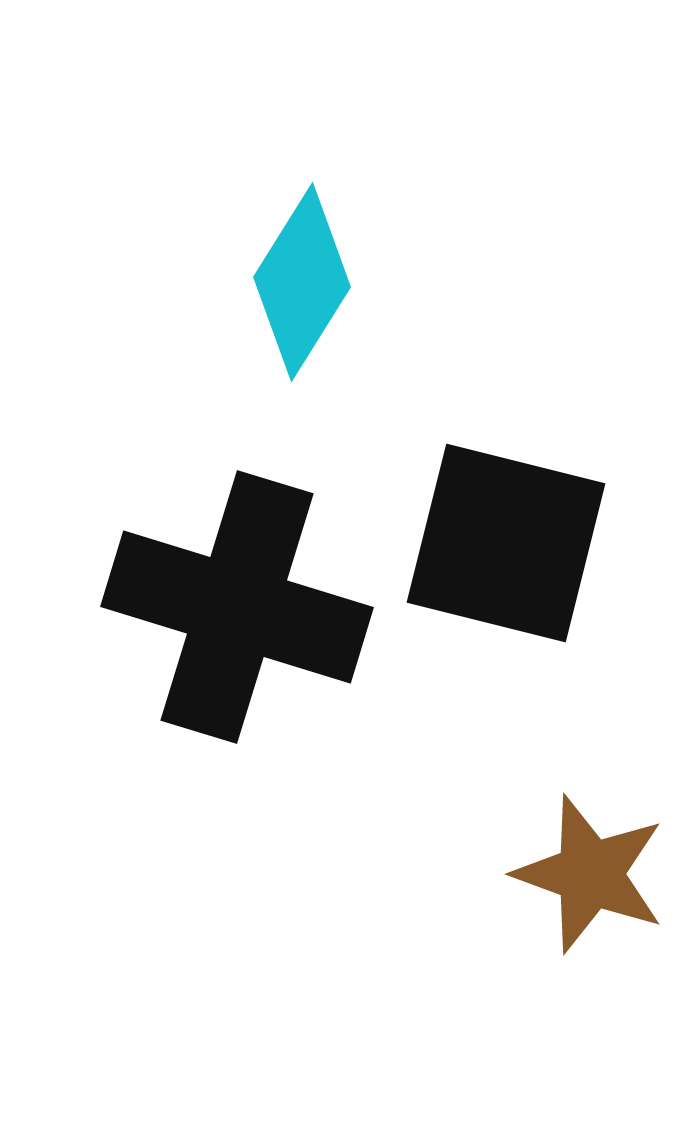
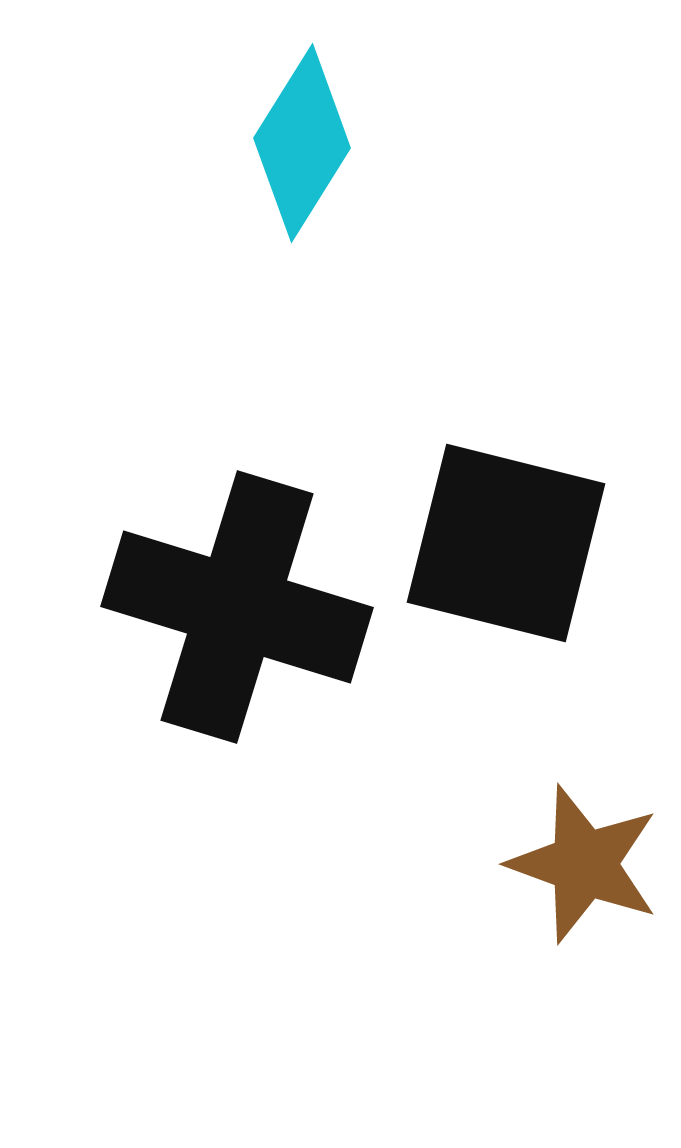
cyan diamond: moved 139 px up
brown star: moved 6 px left, 10 px up
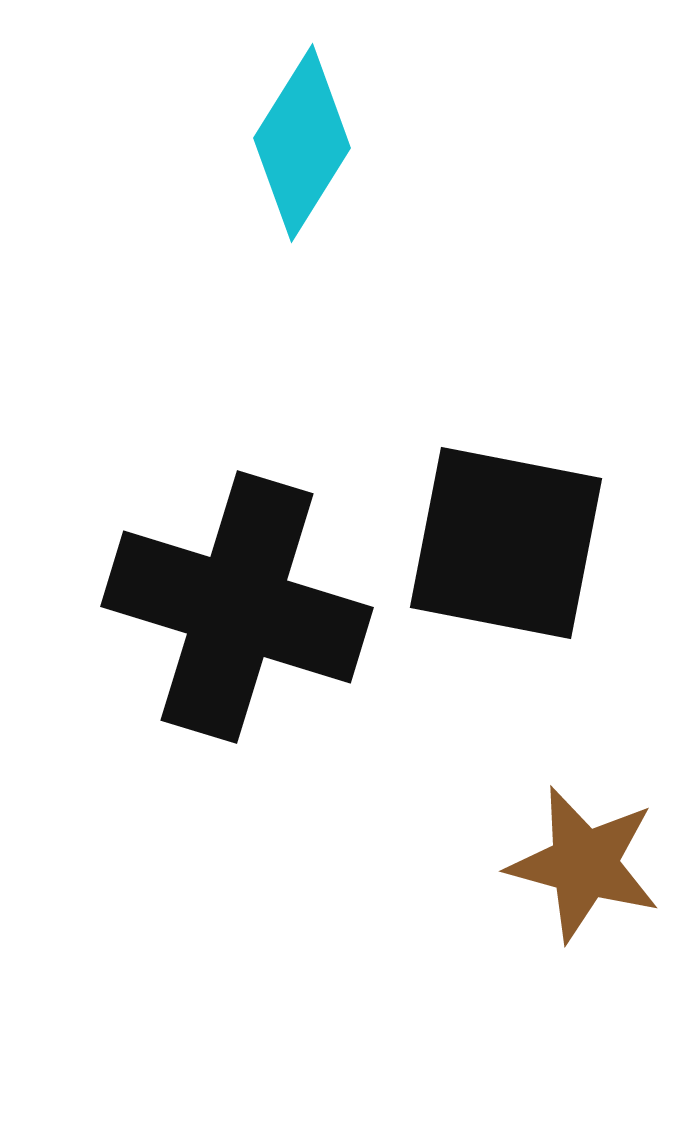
black square: rotated 3 degrees counterclockwise
brown star: rotated 5 degrees counterclockwise
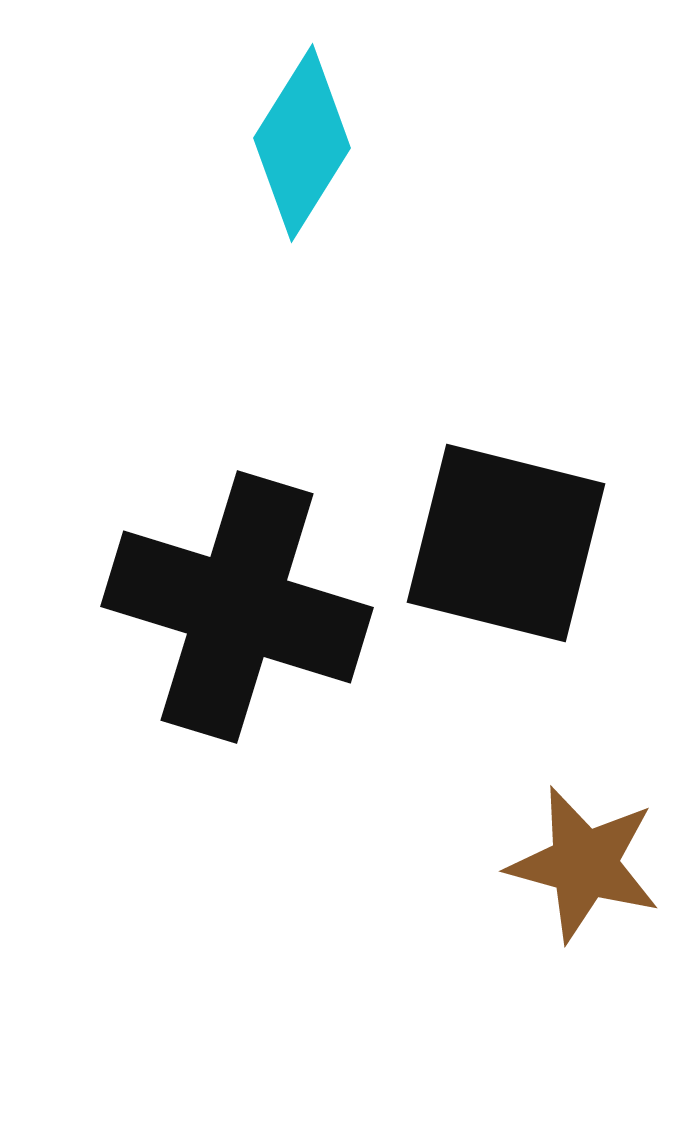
black square: rotated 3 degrees clockwise
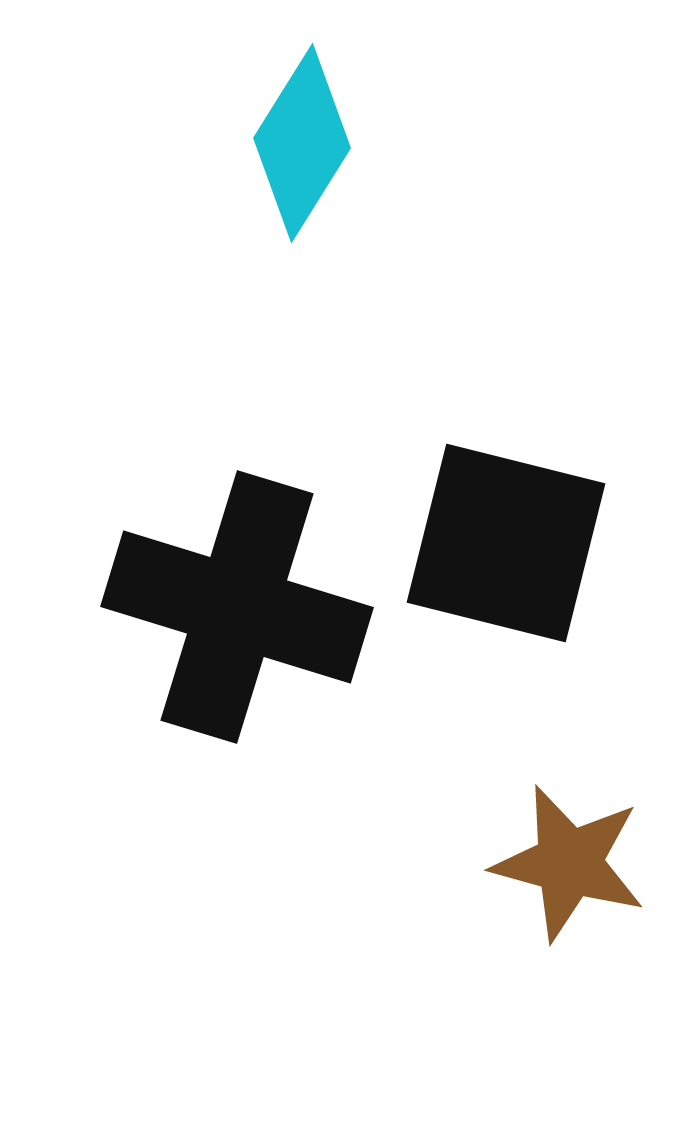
brown star: moved 15 px left, 1 px up
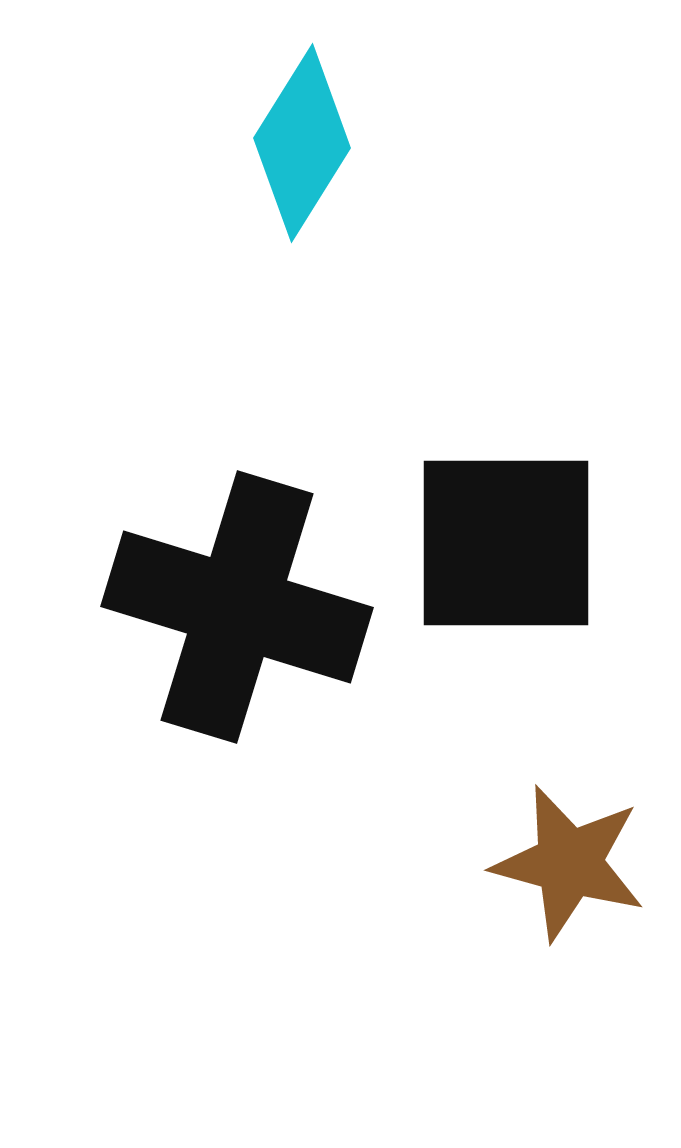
black square: rotated 14 degrees counterclockwise
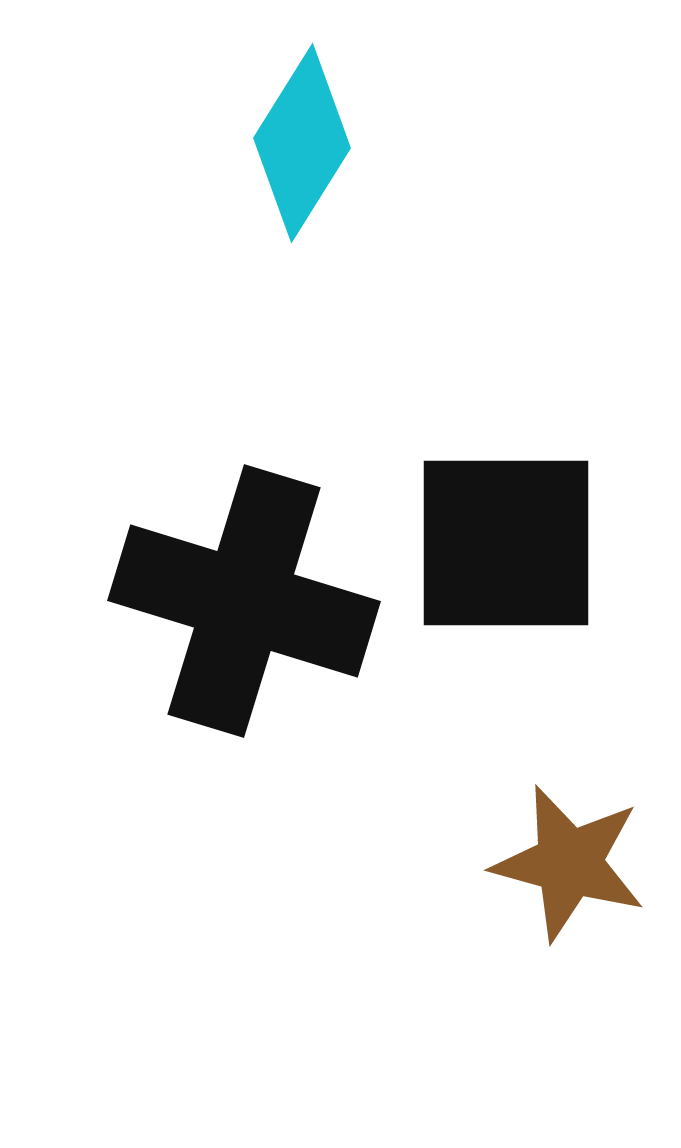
black cross: moved 7 px right, 6 px up
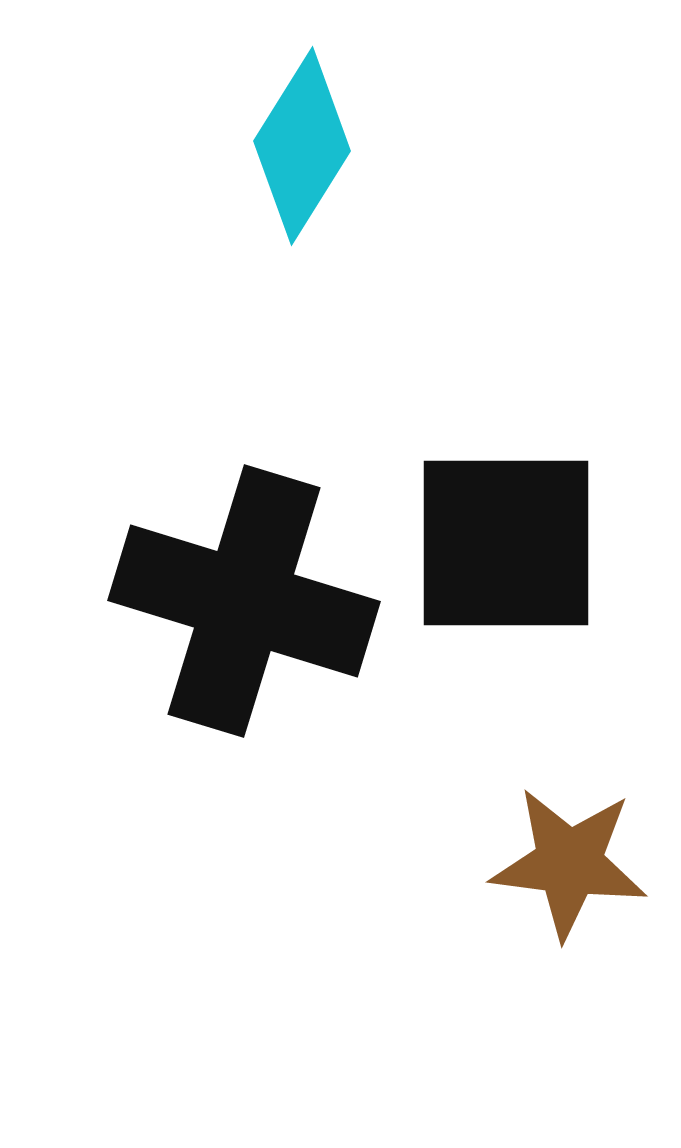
cyan diamond: moved 3 px down
brown star: rotated 8 degrees counterclockwise
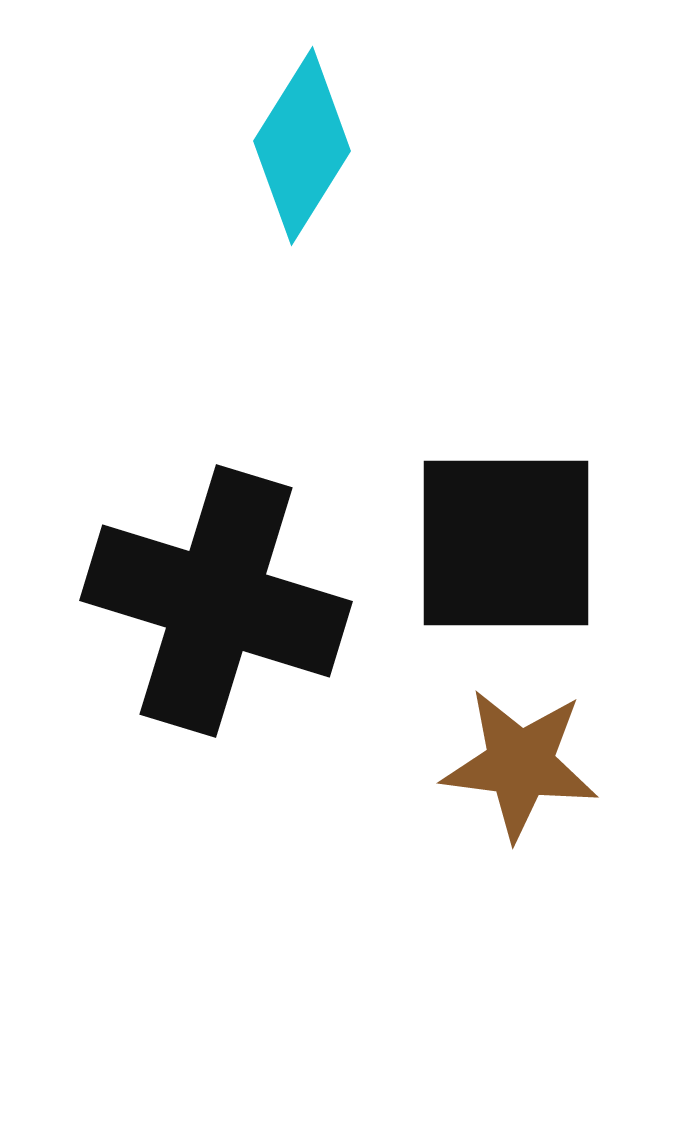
black cross: moved 28 px left
brown star: moved 49 px left, 99 px up
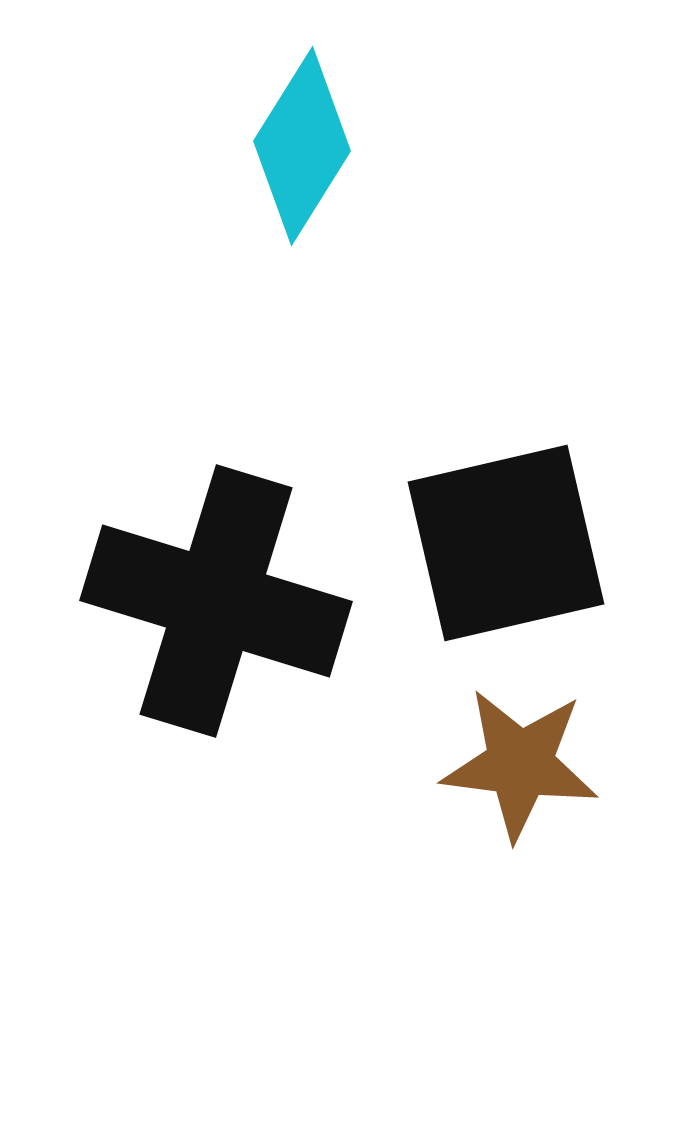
black square: rotated 13 degrees counterclockwise
